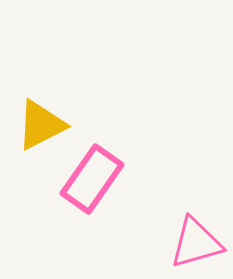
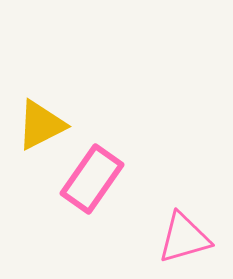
pink triangle: moved 12 px left, 5 px up
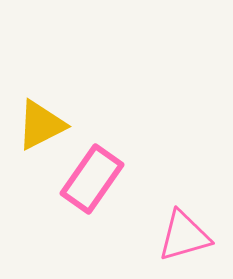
pink triangle: moved 2 px up
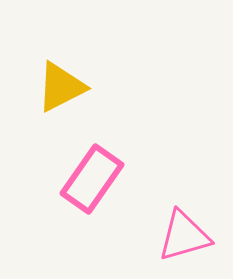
yellow triangle: moved 20 px right, 38 px up
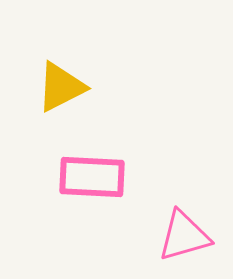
pink rectangle: moved 2 px up; rotated 58 degrees clockwise
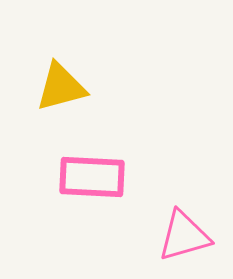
yellow triangle: rotated 12 degrees clockwise
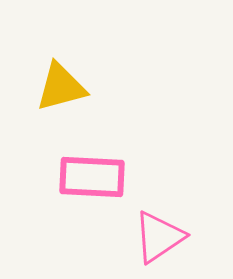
pink triangle: moved 25 px left, 1 px down; rotated 18 degrees counterclockwise
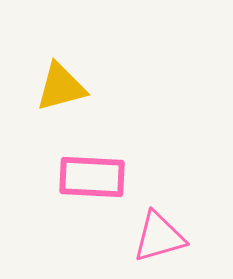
pink triangle: rotated 18 degrees clockwise
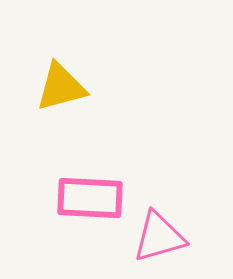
pink rectangle: moved 2 px left, 21 px down
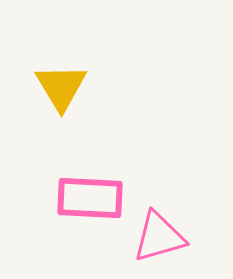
yellow triangle: rotated 46 degrees counterclockwise
